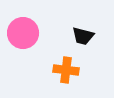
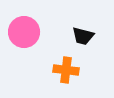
pink circle: moved 1 px right, 1 px up
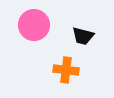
pink circle: moved 10 px right, 7 px up
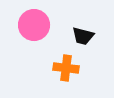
orange cross: moved 2 px up
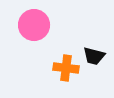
black trapezoid: moved 11 px right, 20 px down
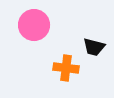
black trapezoid: moved 9 px up
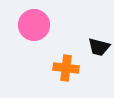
black trapezoid: moved 5 px right
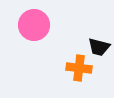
orange cross: moved 13 px right
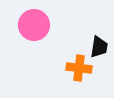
black trapezoid: rotated 95 degrees counterclockwise
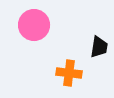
orange cross: moved 10 px left, 5 px down
